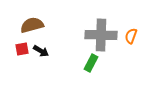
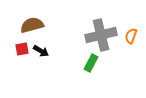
gray cross: rotated 16 degrees counterclockwise
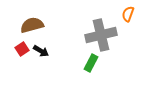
orange semicircle: moved 3 px left, 22 px up
red square: rotated 24 degrees counterclockwise
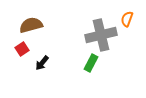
orange semicircle: moved 1 px left, 5 px down
brown semicircle: moved 1 px left
black arrow: moved 1 px right, 12 px down; rotated 98 degrees clockwise
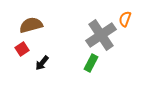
orange semicircle: moved 2 px left
gray cross: rotated 20 degrees counterclockwise
